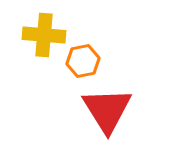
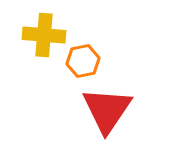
red triangle: rotated 6 degrees clockwise
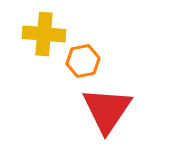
yellow cross: moved 1 px up
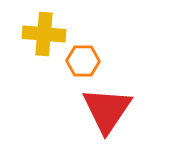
orange hexagon: rotated 12 degrees clockwise
